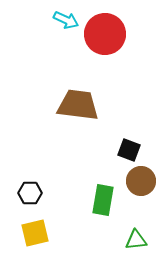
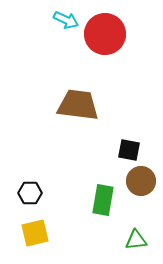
black square: rotated 10 degrees counterclockwise
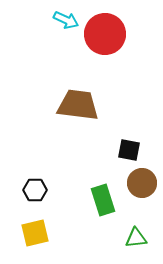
brown circle: moved 1 px right, 2 px down
black hexagon: moved 5 px right, 3 px up
green rectangle: rotated 28 degrees counterclockwise
green triangle: moved 2 px up
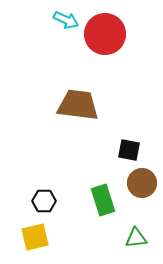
black hexagon: moved 9 px right, 11 px down
yellow square: moved 4 px down
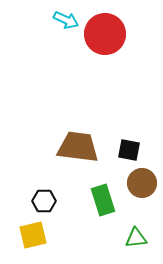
brown trapezoid: moved 42 px down
yellow square: moved 2 px left, 2 px up
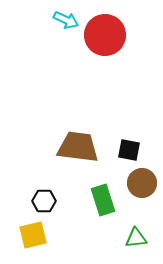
red circle: moved 1 px down
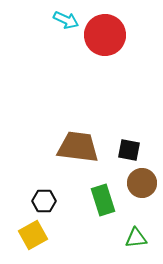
yellow square: rotated 16 degrees counterclockwise
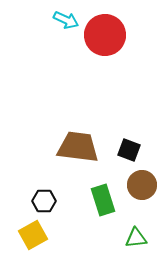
black square: rotated 10 degrees clockwise
brown circle: moved 2 px down
